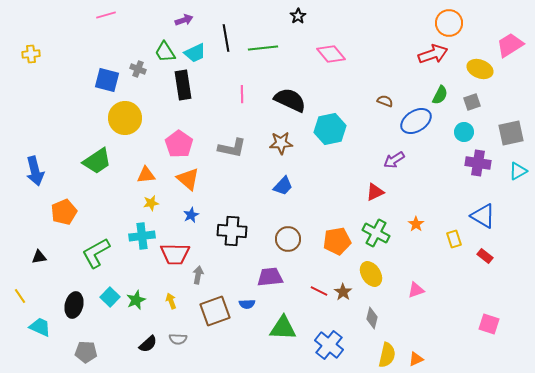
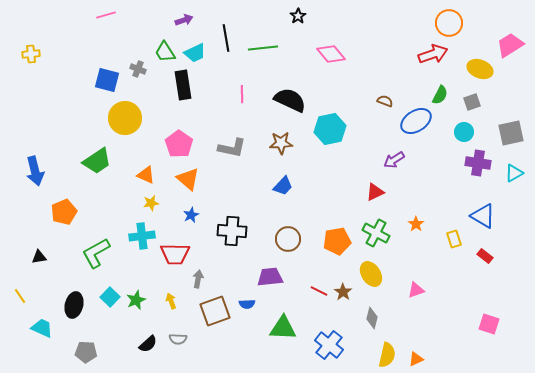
cyan triangle at (518, 171): moved 4 px left, 2 px down
orange triangle at (146, 175): rotated 30 degrees clockwise
gray arrow at (198, 275): moved 4 px down
cyan trapezoid at (40, 327): moved 2 px right, 1 px down
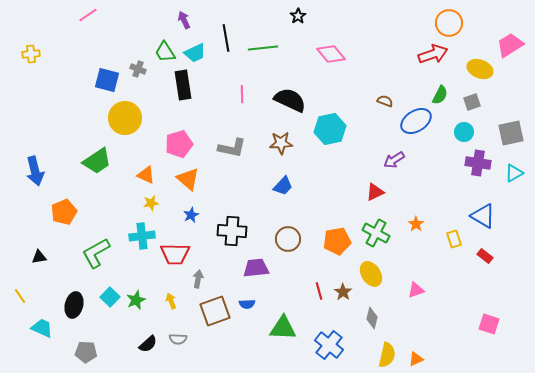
pink line at (106, 15): moved 18 px left; rotated 18 degrees counterclockwise
purple arrow at (184, 20): rotated 96 degrees counterclockwise
pink pentagon at (179, 144): rotated 20 degrees clockwise
purple trapezoid at (270, 277): moved 14 px left, 9 px up
red line at (319, 291): rotated 48 degrees clockwise
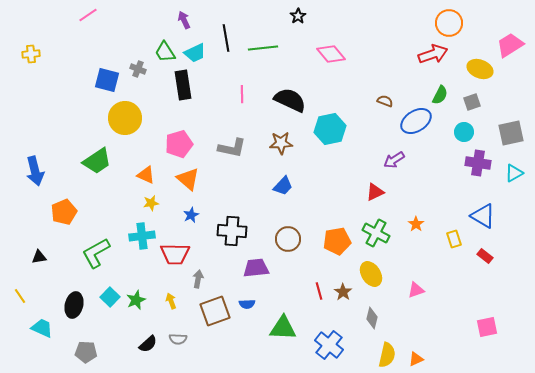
pink square at (489, 324): moved 2 px left, 3 px down; rotated 30 degrees counterclockwise
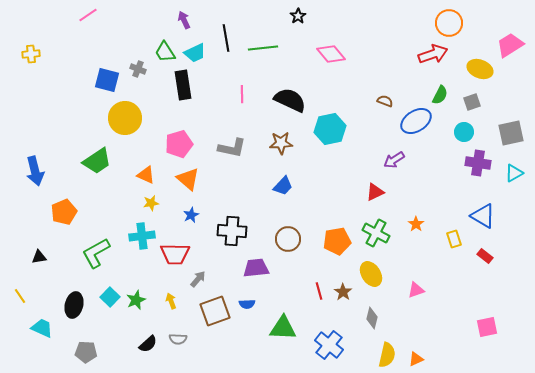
gray arrow at (198, 279): rotated 30 degrees clockwise
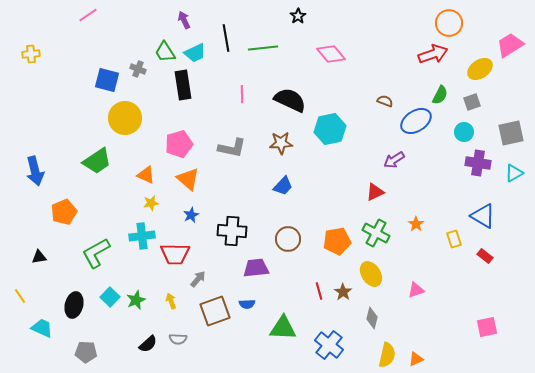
yellow ellipse at (480, 69): rotated 55 degrees counterclockwise
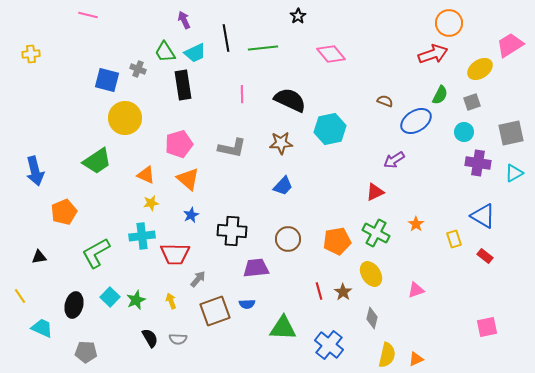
pink line at (88, 15): rotated 48 degrees clockwise
black semicircle at (148, 344): moved 2 px right, 6 px up; rotated 78 degrees counterclockwise
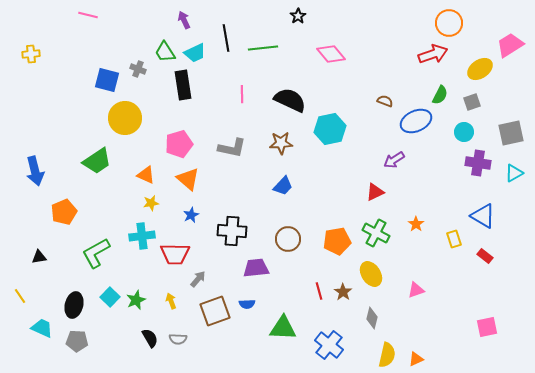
blue ellipse at (416, 121): rotated 8 degrees clockwise
gray pentagon at (86, 352): moved 9 px left, 11 px up
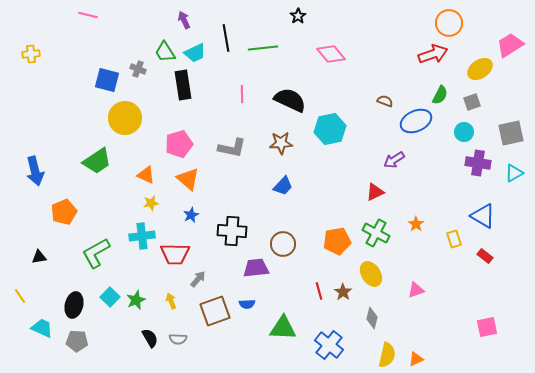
brown circle at (288, 239): moved 5 px left, 5 px down
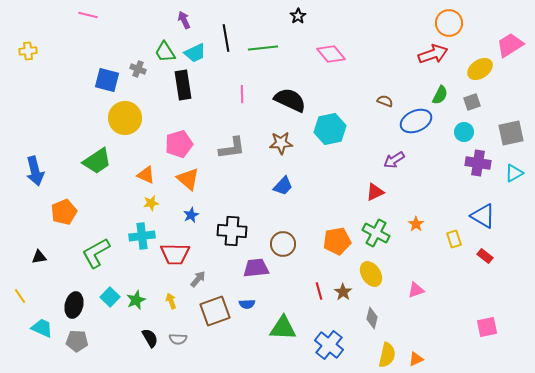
yellow cross at (31, 54): moved 3 px left, 3 px up
gray L-shape at (232, 148): rotated 20 degrees counterclockwise
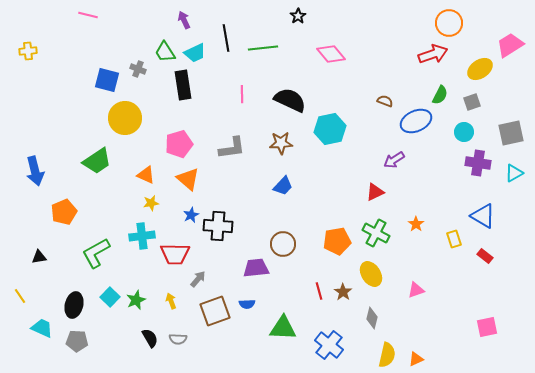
black cross at (232, 231): moved 14 px left, 5 px up
